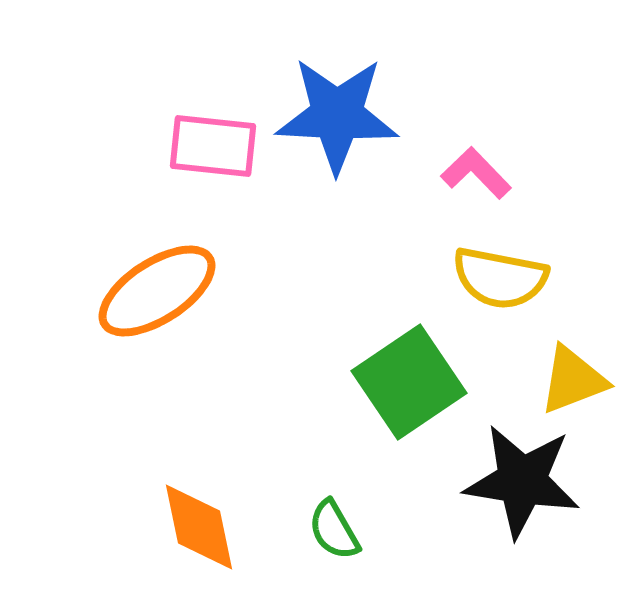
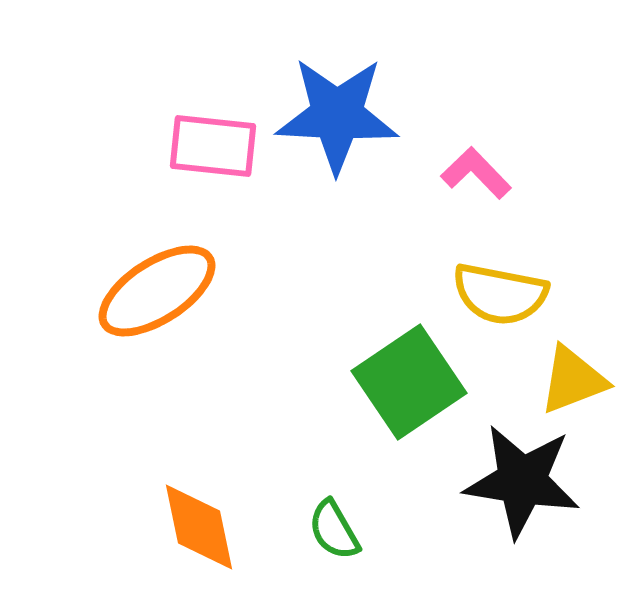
yellow semicircle: moved 16 px down
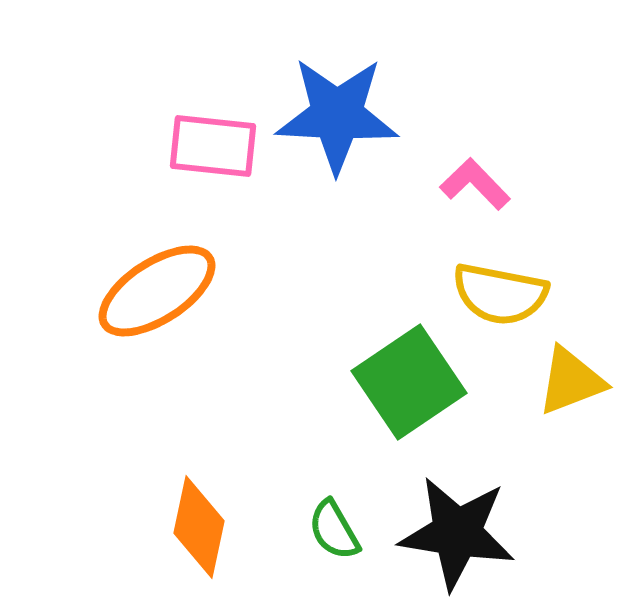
pink L-shape: moved 1 px left, 11 px down
yellow triangle: moved 2 px left, 1 px down
black star: moved 65 px left, 52 px down
orange diamond: rotated 24 degrees clockwise
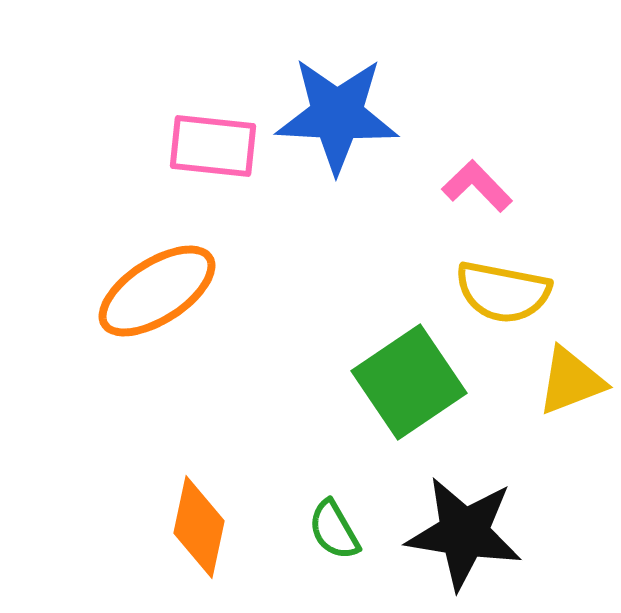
pink L-shape: moved 2 px right, 2 px down
yellow semicircle: moved 3 px right, 2 px up
black star: moved 7 px right
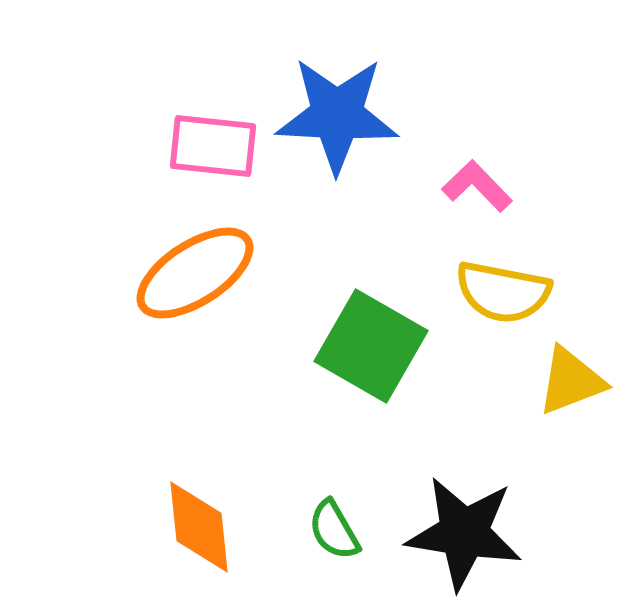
orange ellipse: moved 38 px right, 18 px up
green square: moved 38 px left, 36 px up; rotated 26 degrees counterclockwise
orange diamond: rotated 18 degrees counterclockwise
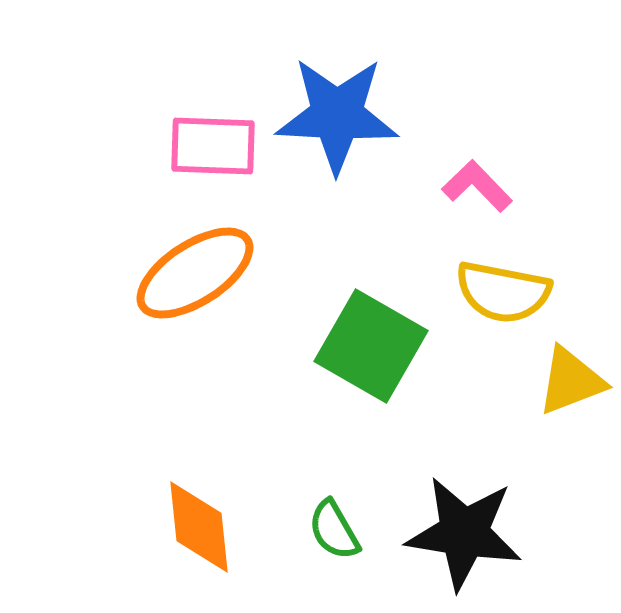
pink rectangle: rotated 4 degrees counterclockwise
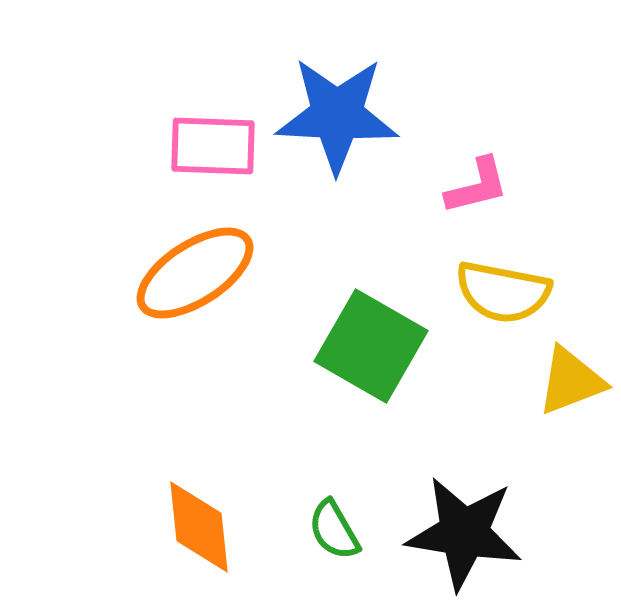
pink L-shape: rotated 120 degrees clockwise
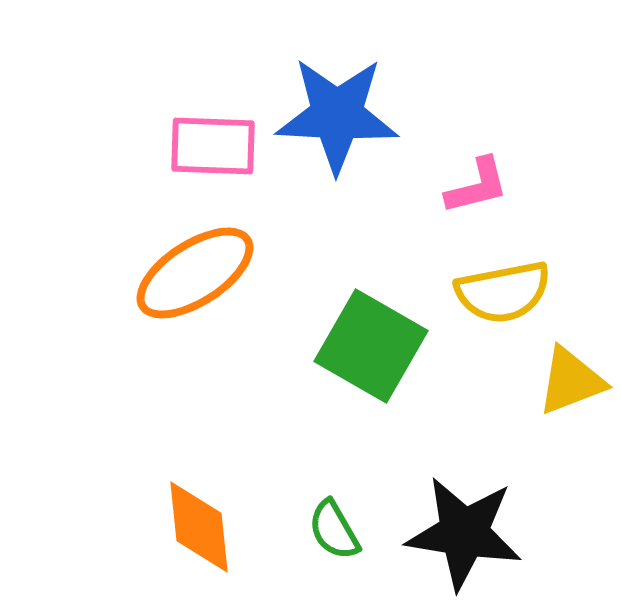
yellow semicircle: rotated 22 degrees counterclockwise
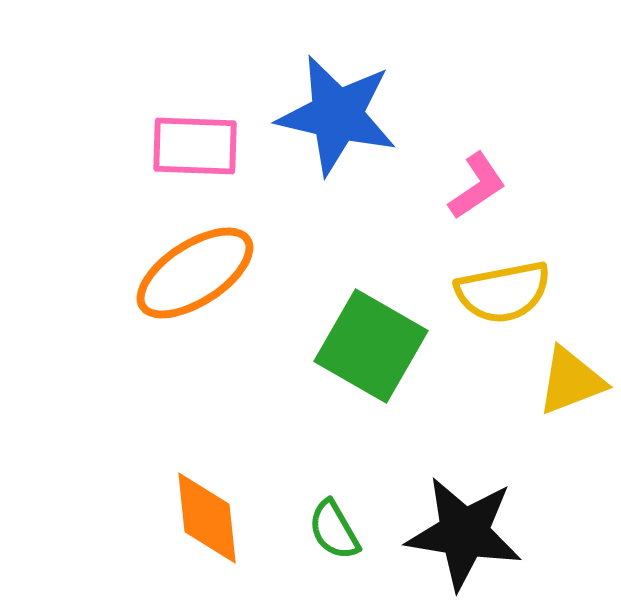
blue star: rotated 10 degrees clockwise
pink rectangle: moved 18 px left
pink L-shape: rotated 20 degrees counterclockwise
orange diamond: moved 8 px right, 9 px up
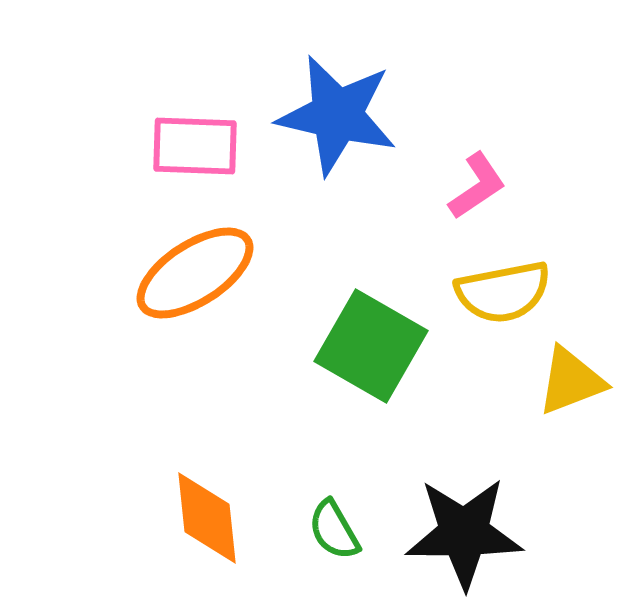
black star: rotated 9 degrees counterclockwise
